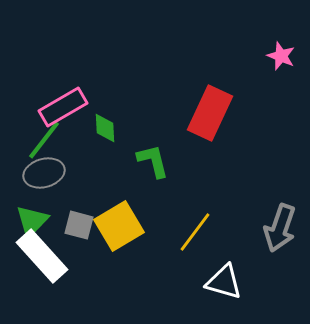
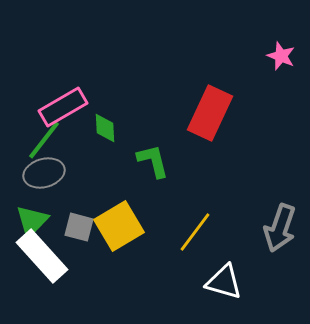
gray square: moved 2 px down
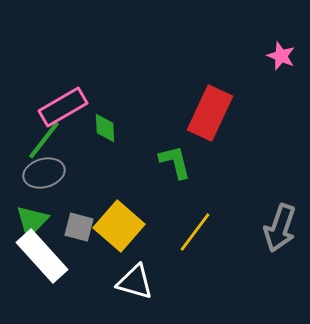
green L-shape: moved 22 px right, 1 px down
yellow square: rotated 18 degrees counterclockwise
white triangle: moved 89 px left
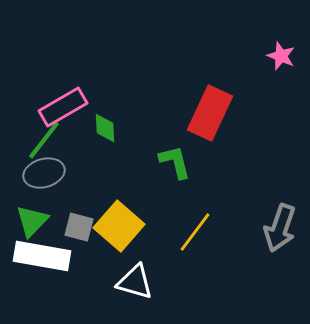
white rectangle: rotated 38 degrees counterclockwise
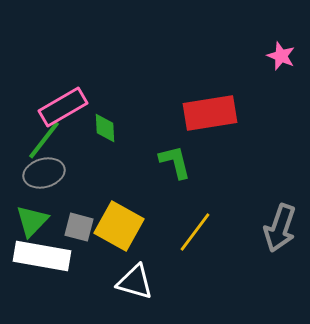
red rectangle: rotated 56 degrees clockwise
yellow square: rotated 12 degrees counterclockwise
